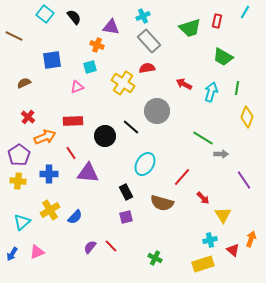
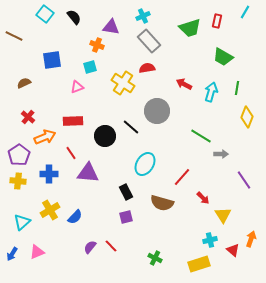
green line at (203, 138): moved 2 px left, 2 px up
yellow rectangle at (203, 264): moved 4 px left
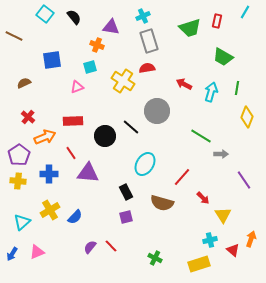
gray rectangle at (149, 41): rotated 25 degrees clockwise
yellow cross at (123, 83): moved 2 px up
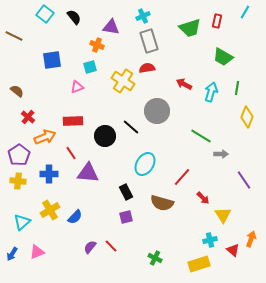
brown semicircle at (24, 83): moved 7 px left, 8 px down; rotated 64 degrees clockwise
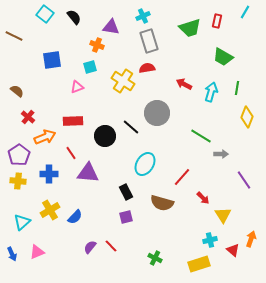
gray circle at (157, 111): moved 2 px down
blue arrow at (12, 254): rotated 56 degrees counterclockwise
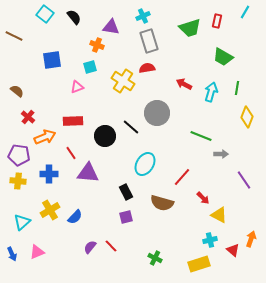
green line at (201, 136): rotated 10 degrees counterclockwise
purple pentagon at (19, 155): rotated 30 degrees counterclockwise
yellow triangle at (223, 215): moved 4 px left; rotated 30 degrees counterclockwise
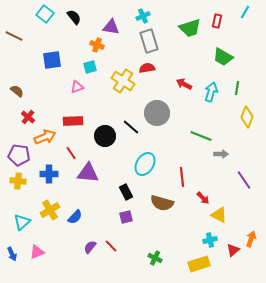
red line at (182, 177): rotated 48 degrees counterclockwise
red triangle at (233, 250): rotated 40 degrees clockwise
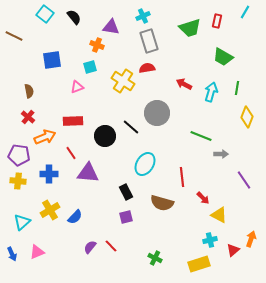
brown semicircle at (17, 91): moved 12 px right; rotated 40 degrees clockwise
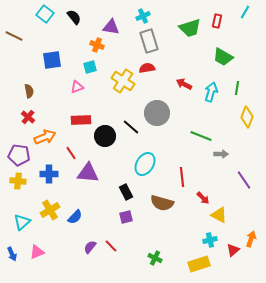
red rectangle at (73, 121): moved 8 px right, 1 px up
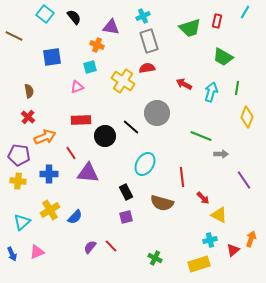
blue square at (52, 60): moved 3 px up
